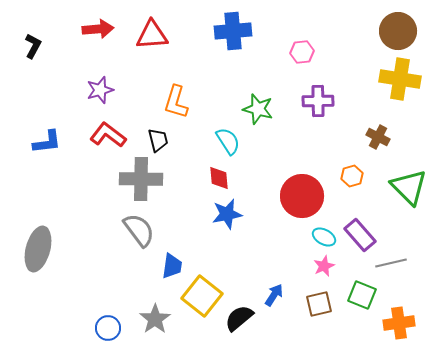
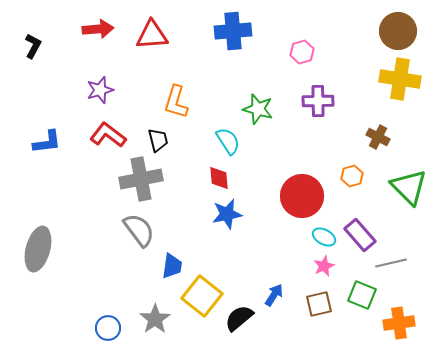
pink hexagon: rotated 10 degrees counterclockwise
gray cross: rotated 12 degrees counterclockwise
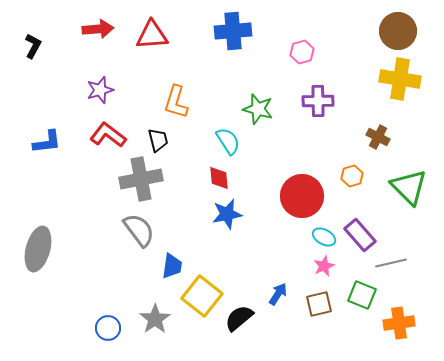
blue arrow: moved 4 px right, 1 px up
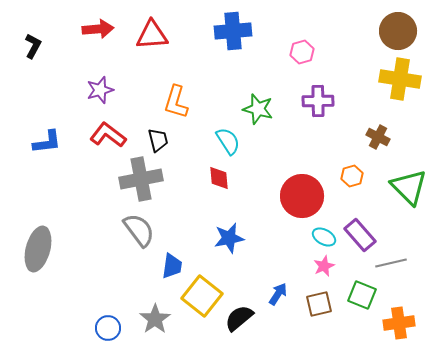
blue star: moved 2 px right, 24 px down
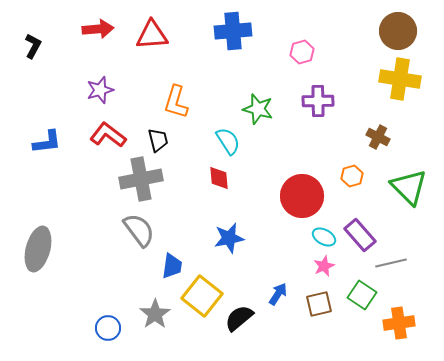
green square: rotated 12 degrees clockwise
gray star: moved 5 px up
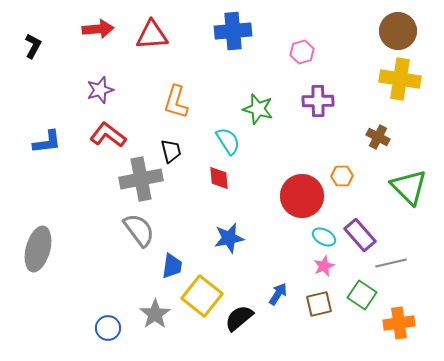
black trapezoid: moved 13 px right, 11 px down
orange hexagon: moved 10 px left; rotated 15 degrees clockwise
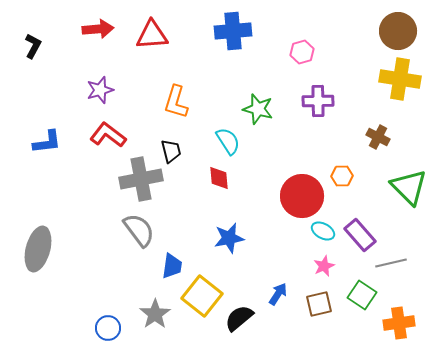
cyan ellipse: moved 1 px left, 6 px up
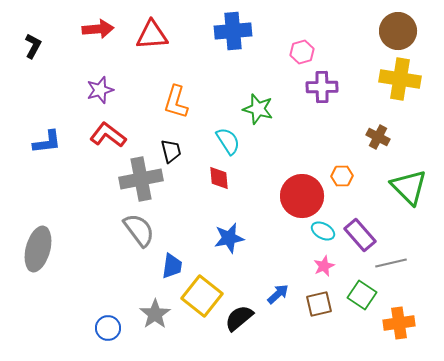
purple cross: moved 4 px right, 14 px up
blue arrow: rotated 15 degrees clockwise
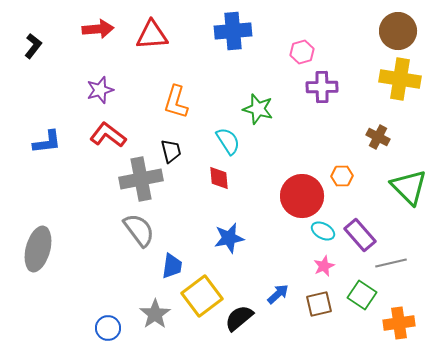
black L-shape: rotated 10 degrees clockwise
yellow square: rotated 15 degrees clockwise
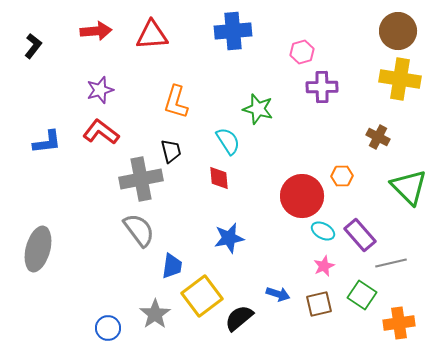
red arrow: moved 2 px left, 2 px down
red L-shape: moved 7 px left, 3 px up
blue arrow: rotated 60 degrees clockwise
